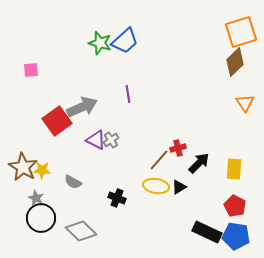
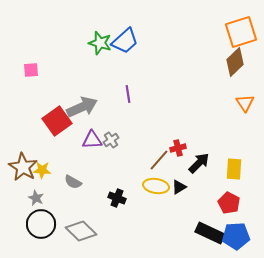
purple triangle: moved 4 px left; rotated 30 degrees counterclockwise
red pentagon: moved 6 px left, 3 px up
black circle: moved 6 px down
black rectangle: moved 3 px right, 1 px down
blue pentagon: rotated 12 degrees counterclockwise
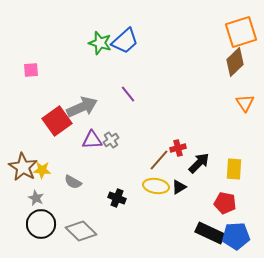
purple line: rotated 30 degrees counterclockwise
red pentagon: moved 4 px left; rotated 15 degrees counterclockwise
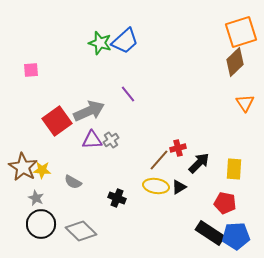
gray arrow: moved 7 px right, 4 px down
black rectangle: rotated 8 degrees clockwise
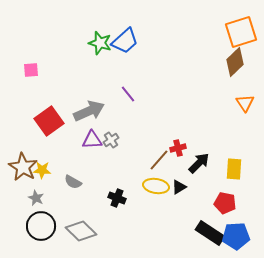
red square: moved 8 px left
black circle: moved 2 px down
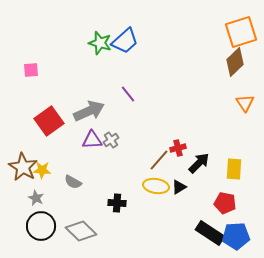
black cross: moved 5 px down; rotated 18 degrees counterclockwise
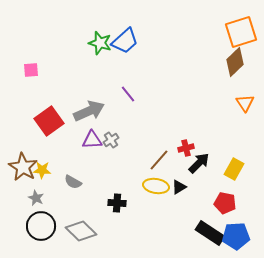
red cross: moved 8 px right
yellow rectangle: rotated 25 degrees clockwise
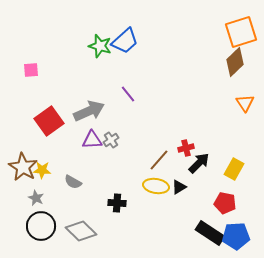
green star: moved 3 px down
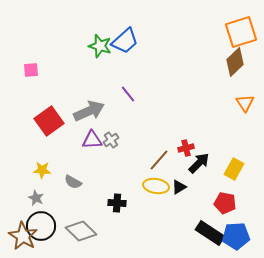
brown star: moved 69 px down
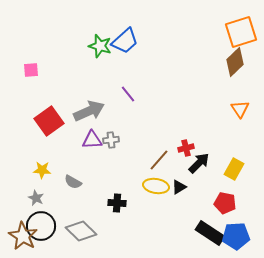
orange triangle: moved 5 px left, 6 px down
gray cross: rotated 28 degrees clockwise
